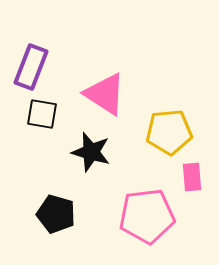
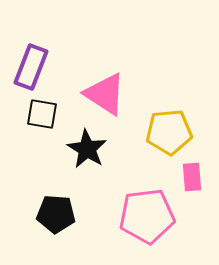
black star: moved 4 px left, 3 px up; rotated 15 degrees clockwise
black pentagon: rotated 12 degrees counterclockwise
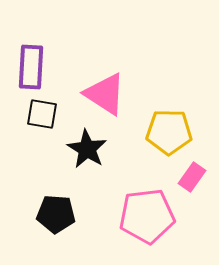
purple rectangle: rotated 18 degrees counterclockwise
yellow pentagon: rotated 6 degrees clockwise
pink rectangle: rotated 40 degrees clockwise
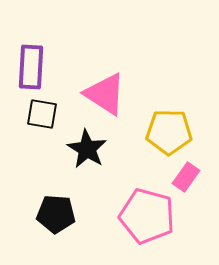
pink rectangle: moved 6 px left
pink pentagon: rotated 22 degrees clockwise
